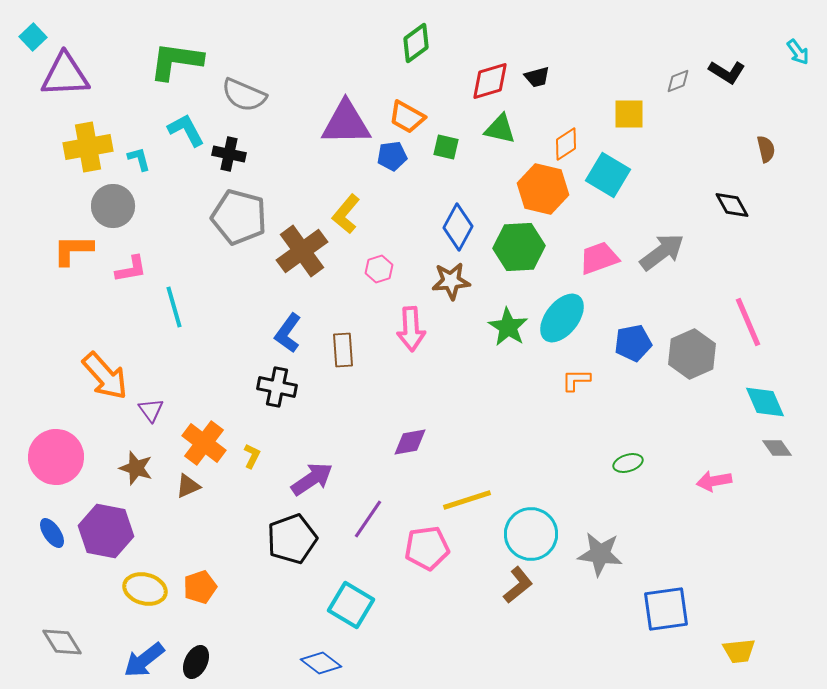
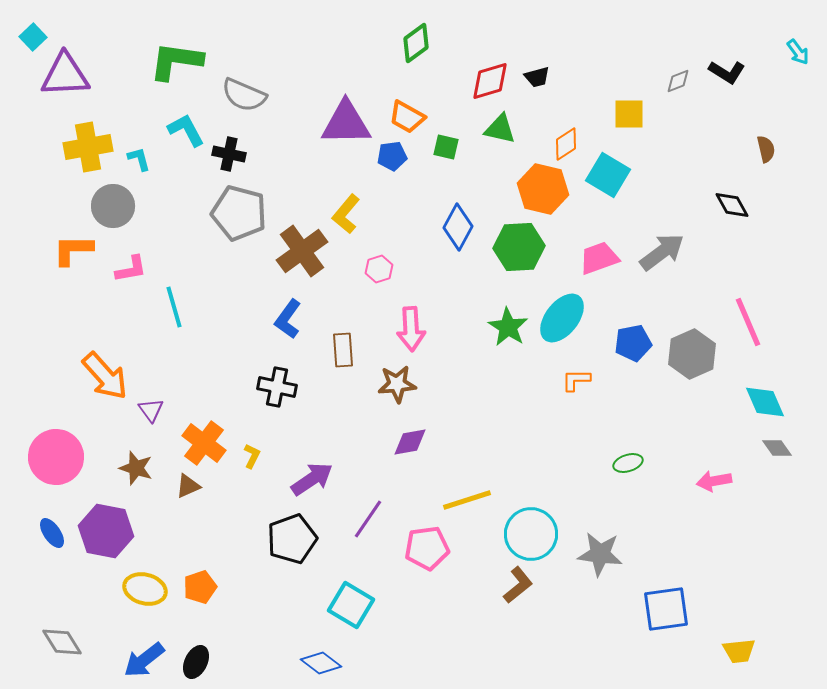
gray pentagon at (239, 217): moved 4 px up
brown star at (451, 281): moved 54 px left, 103 px down
blue L-shape at (288, 333): moved 14 px up
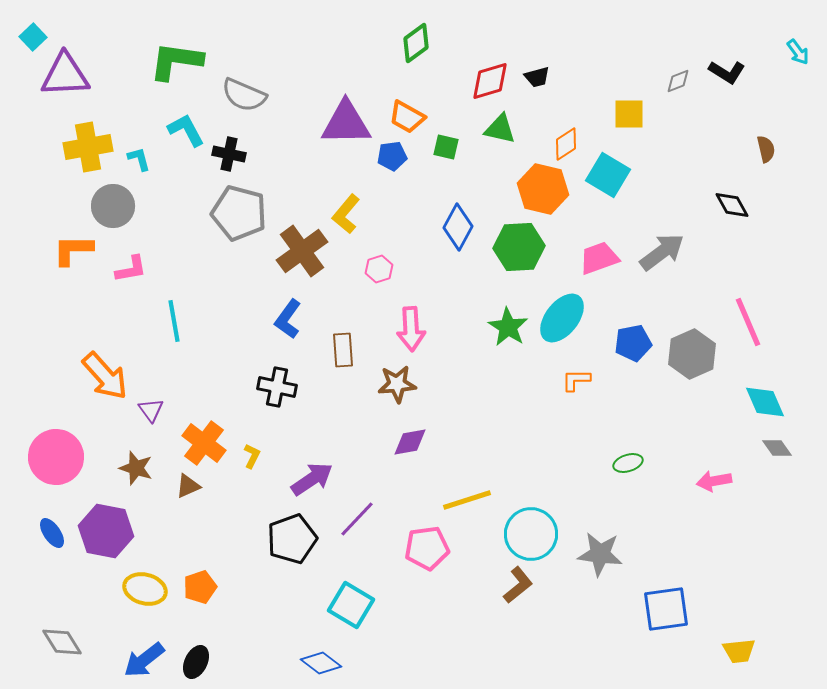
cyan line at (174, 307): moved 14 px down; rotated 6 degrees clockwise
purple line at (368, 519): moved 11 px left; rotated 9 degrees clockwise
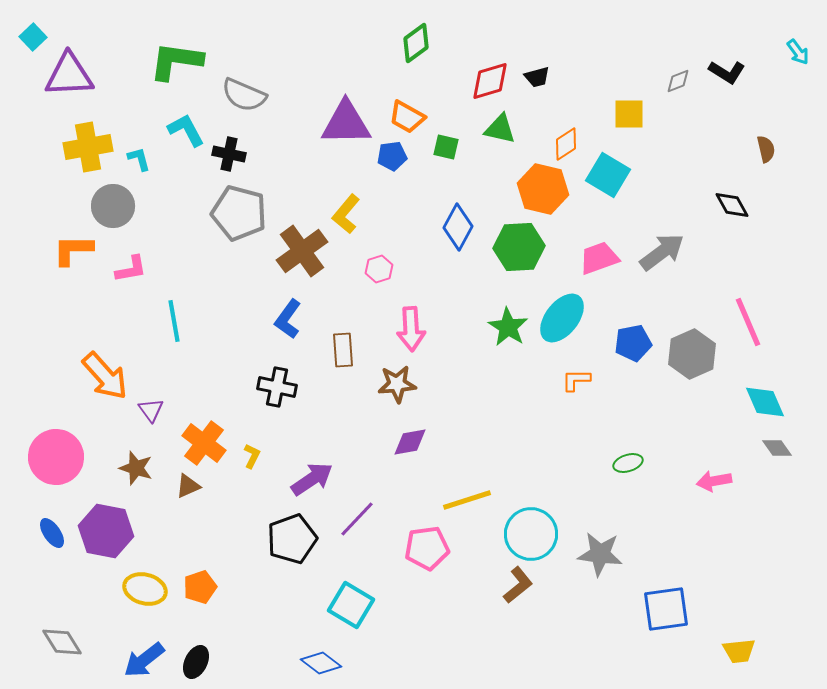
purple triangle at (65, 75): moved 4 px right
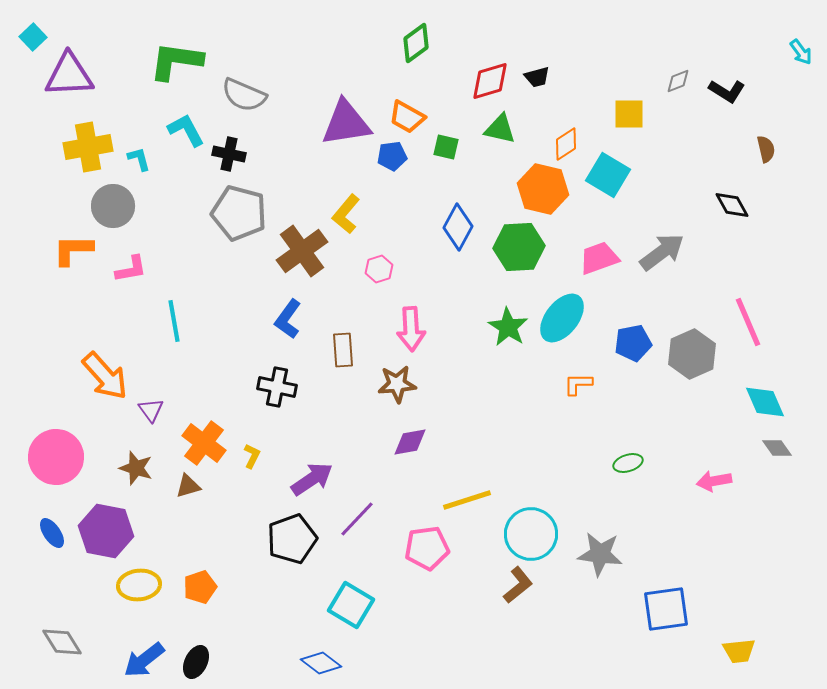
cyan arrow at (798, 52): moved 3 px right
black L-shape at (727, 72): moved 19 px down
purple triangle at (346, 123): rotated 8 degrees counterclockwise
orange L-shape at (576, 380): moved 2 px right, 4 px down
brown triangle at (188, 486): rotated 8 degrees clockwise
yellow ellipse at (145, 589): moved 6 px left, 4 px up; rotated 21 degrees counterclockwise
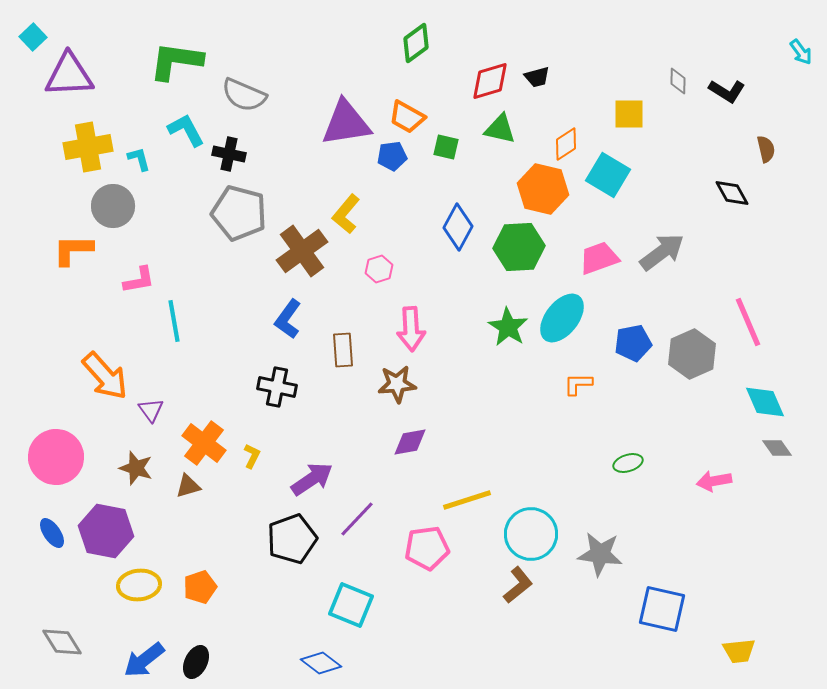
gray diamond at (678, 81): rotated 68 degrees counterclockwise
black diamond at (732, 205): moved 12 px up
pink L-shape at (131, 269): moved 8 px right, 11 px down
cyan square at (351, 605): rotated 9 degrees counterclockwise
blue square at (666, 609): moved 4 px left; rotated 21 degrees clockwise
